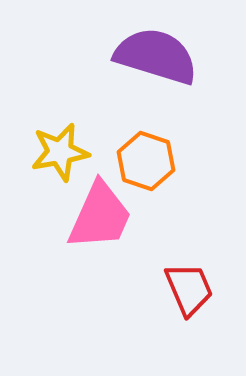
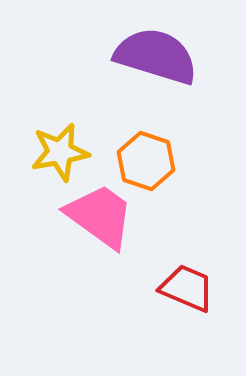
pink trapezoid: rotated 78 degrees counterclockwise
red trapezoid: moved 2 px left, 1 px up; rotated 44 degrees counterclockwise
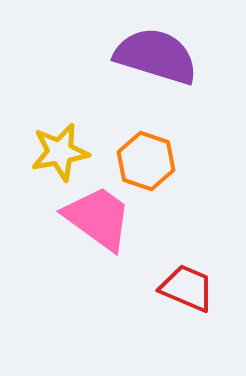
pink trapezoid: moved 2 px left, 2 px down
